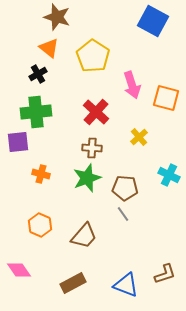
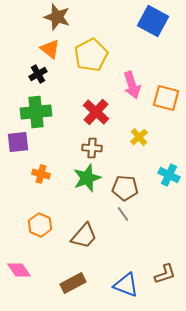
orange triangle: moved 1 px right, 1 px down
yellow pentagon: moved 2 px left, 1 px up; rotated 12 degrees clockwise
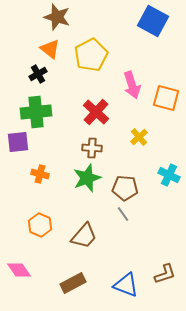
orange cross: moved 1 px left
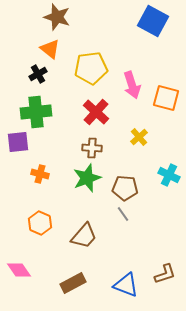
yellow pentagon: moved 13 px down; rotated 20 degrees clockwise
orange hexagon: moved 2 px up
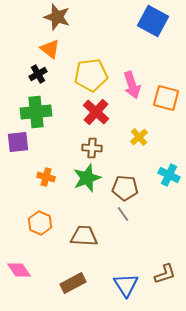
yellow pentagon: moved 7 px down
orange cross: moved 6 px right, 3 px down
brown trapezoid: rotated 128 degrees counterclockwise
blue triangle: rotated 36 degrees clockwise
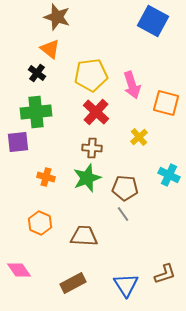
black cross: moved 1 px left, 1 px up; rotated 24 degrees counterclockwise
orange square: moved 5 px down
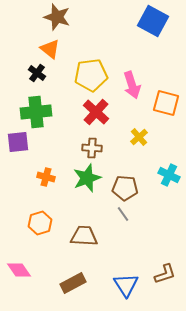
orange hexagon: rotated 20 degrees clockwise
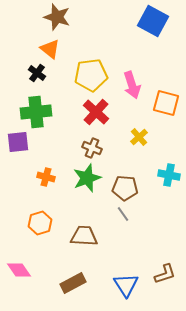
brown cross: rotated 18 degrees clockwise
cyan cross: rotated 15 degrees counterclockwise
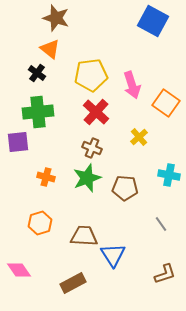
brown star: moved 1 px left, 1 px down
orange square: rotated 20 degrees clockwise
green cross: moved 2 px right
gray line: moved 38 px right, 10 px down
blue triangle: moved 13 px left, 30 px up
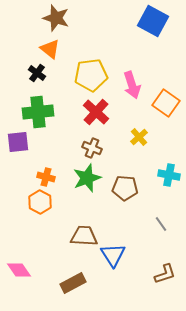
orange hexagon: moved 21 px up; rotated 15 degrees counterclockwise
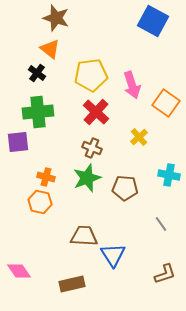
orange hexagon: rotated 15 degrees counterclockwise
pink diamond: moved 1 px down
brown rectangle: moved 1 px left, 1 px down; rotated 15 degrees clockwise
